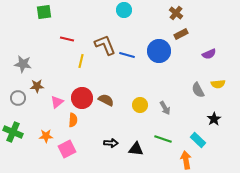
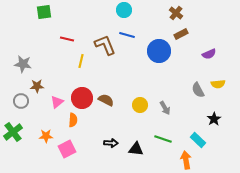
blue line: moved 20 px up
gray circle: moved 3 px right, 3 px down
green cross: rotated 30 degrees clockwise
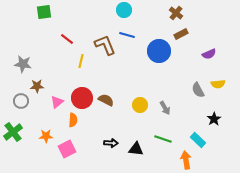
red line: rotated 24 degrees clockwise
